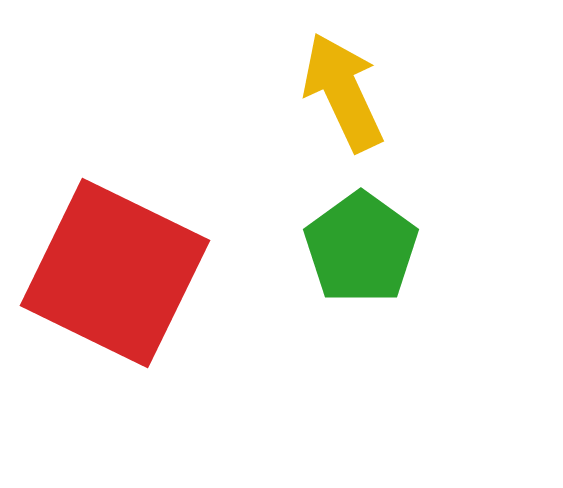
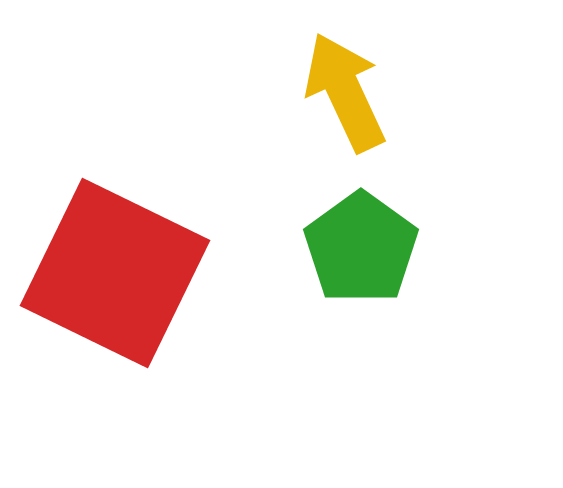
yellow arrow: moved 2 px right
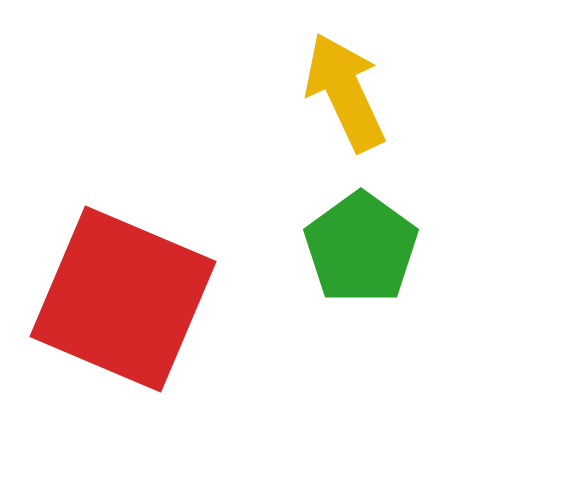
red square: moved 8 px right, 26 px down; rotated 3 degrees counterclockwise
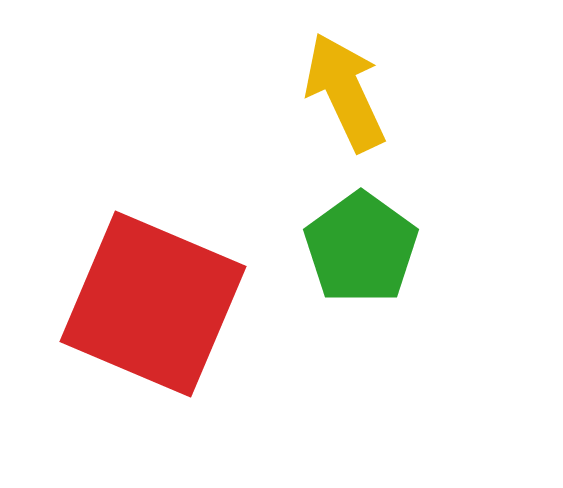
red square: moved 30 px right, 5 px down
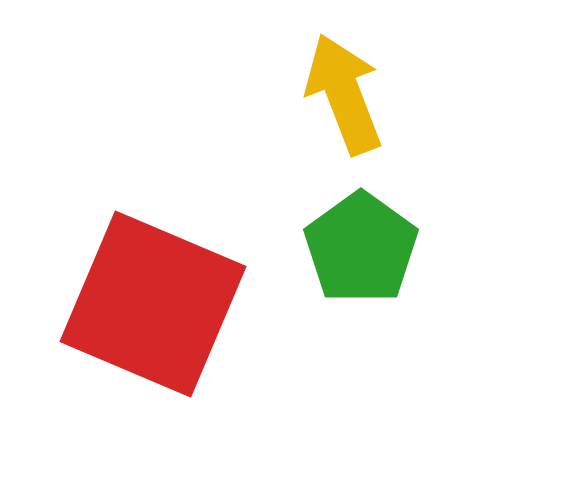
yellow arrow: moved 1 px left, 2 px down; rotated 4 degrees clockwise
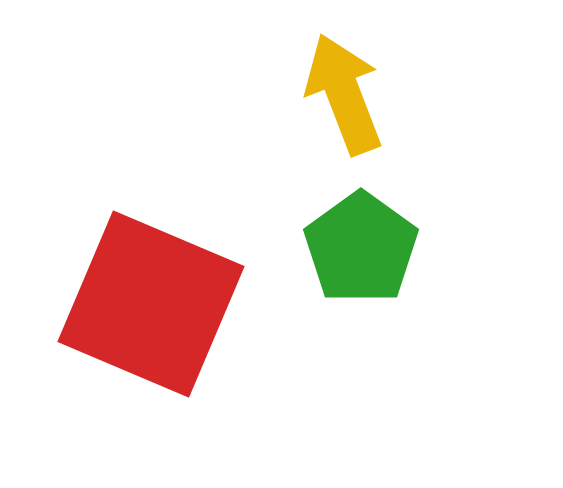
red square: moved 2 px left
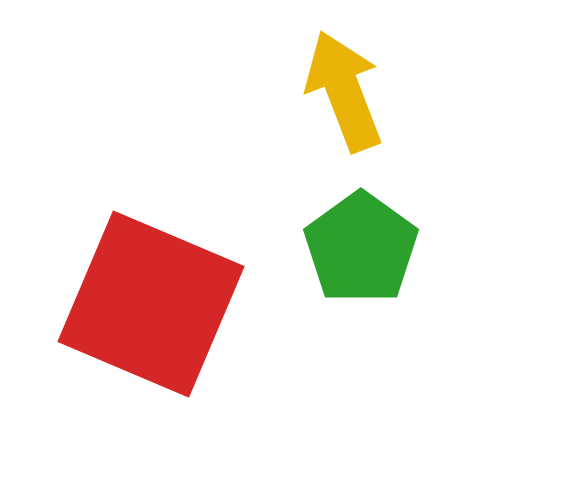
yellow arrow: moved 3 px up
